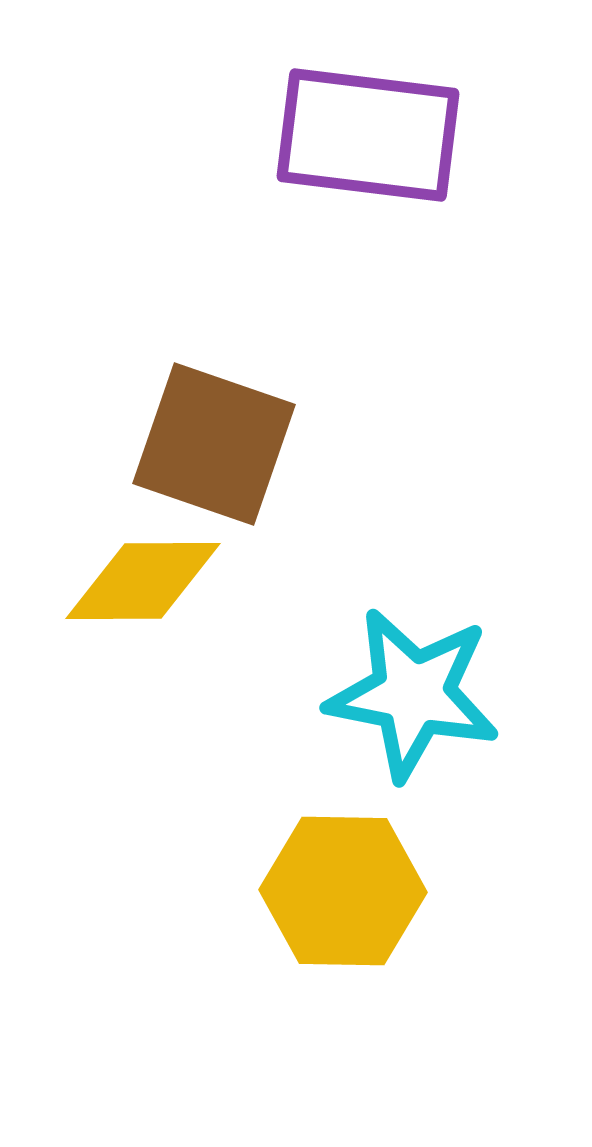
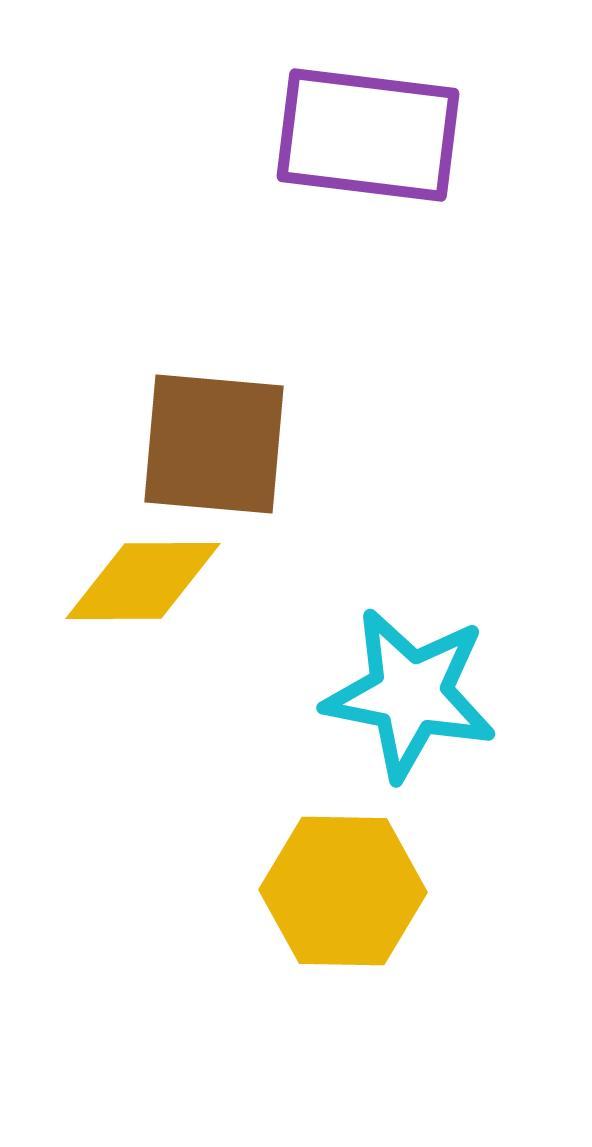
brown square: rotated 14 degrees counterclockwise
cyan star: moved 3 px left
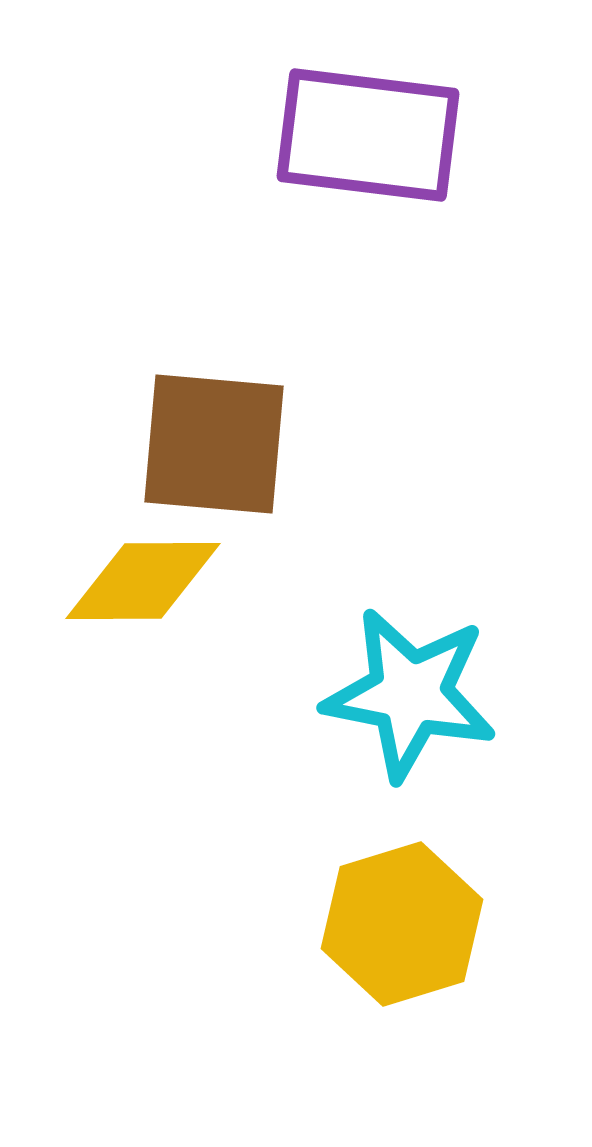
yellow hexagon: moved 59 px right, 33 px down; rotated 18 degrees counterclockwise
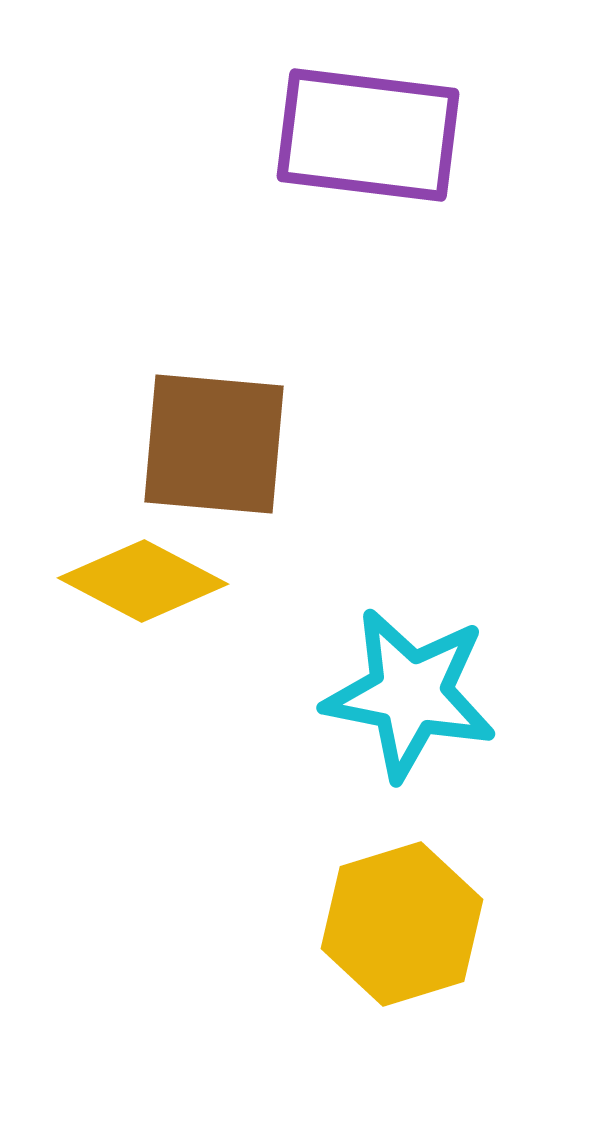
yellow diamond: rotated 28 degrees clockwise
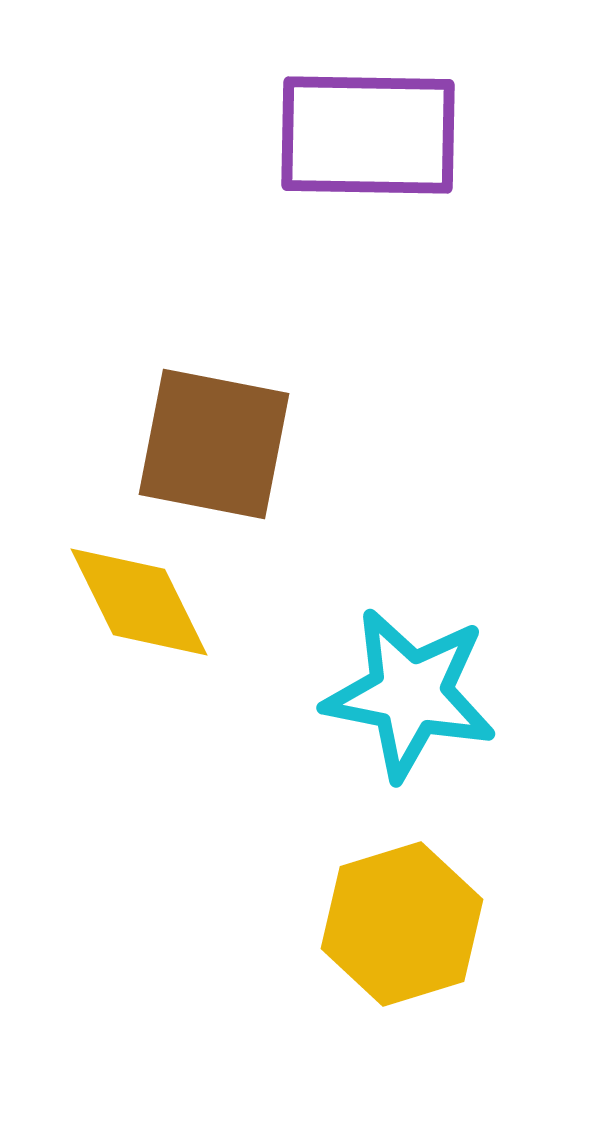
purple rectangle: rotated 6 degrees counterclockwise
brown square: rotated 6 degrees clockwise
yellow diamond: moved 4 px left, 21 px down; rotated 36 degrees clockwise
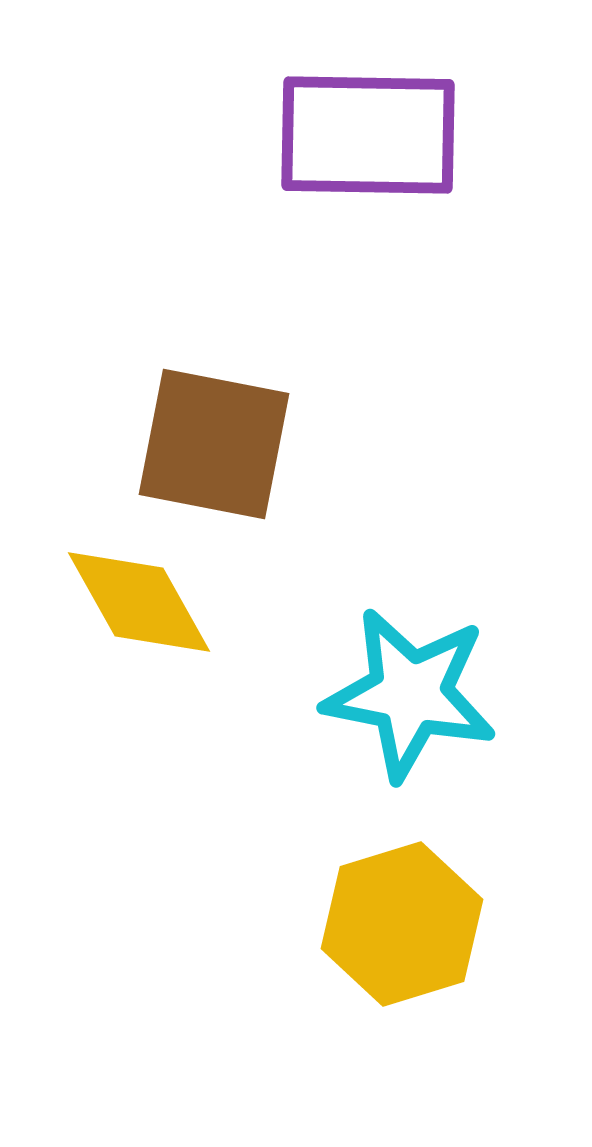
yellow diamond: rotated 3 degrees counterclockwise
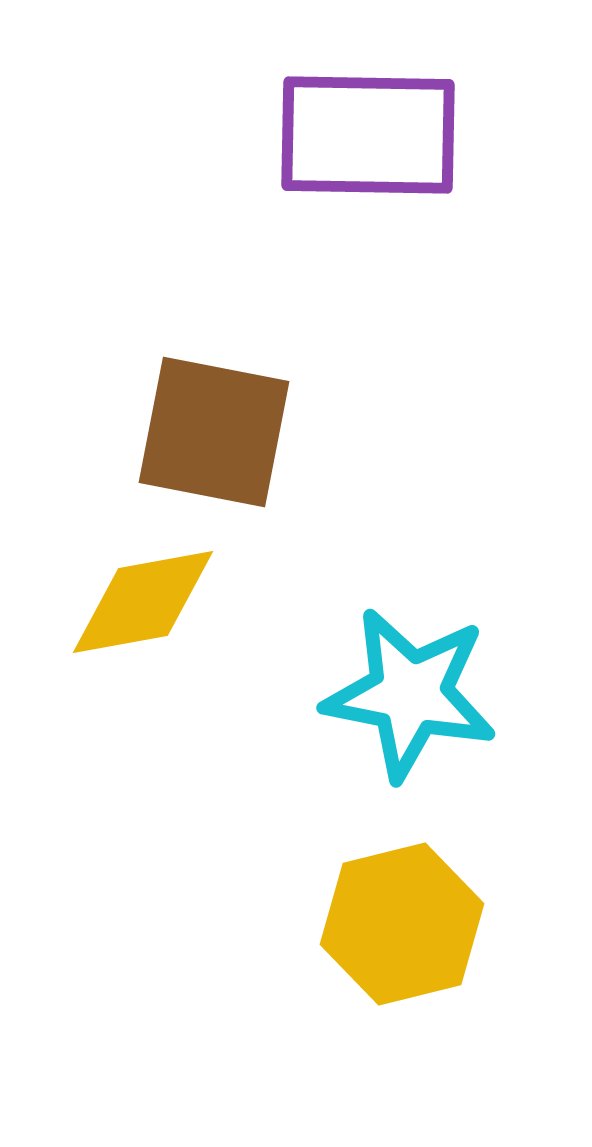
brown square: moved 12 px up
yellow diamond: moved 4 px right; rotated 71 degrees counterclockwise
yellow hexagon: rotated 3 degrees clockwise
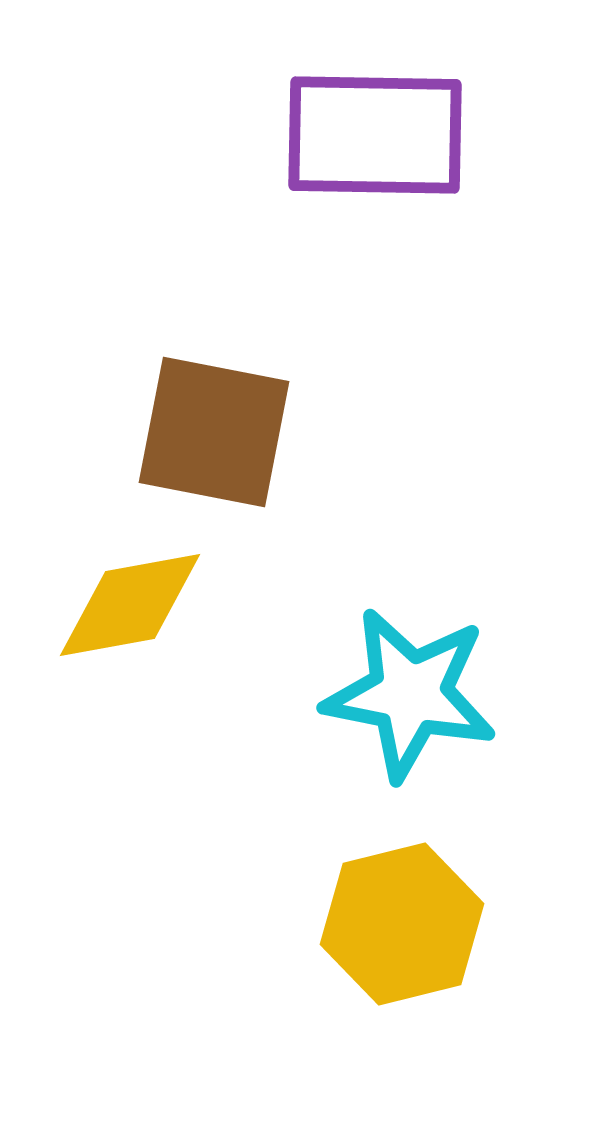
purple rectangle: moved 7 px right
yellow diamond: moved 13 px left, 3 px down
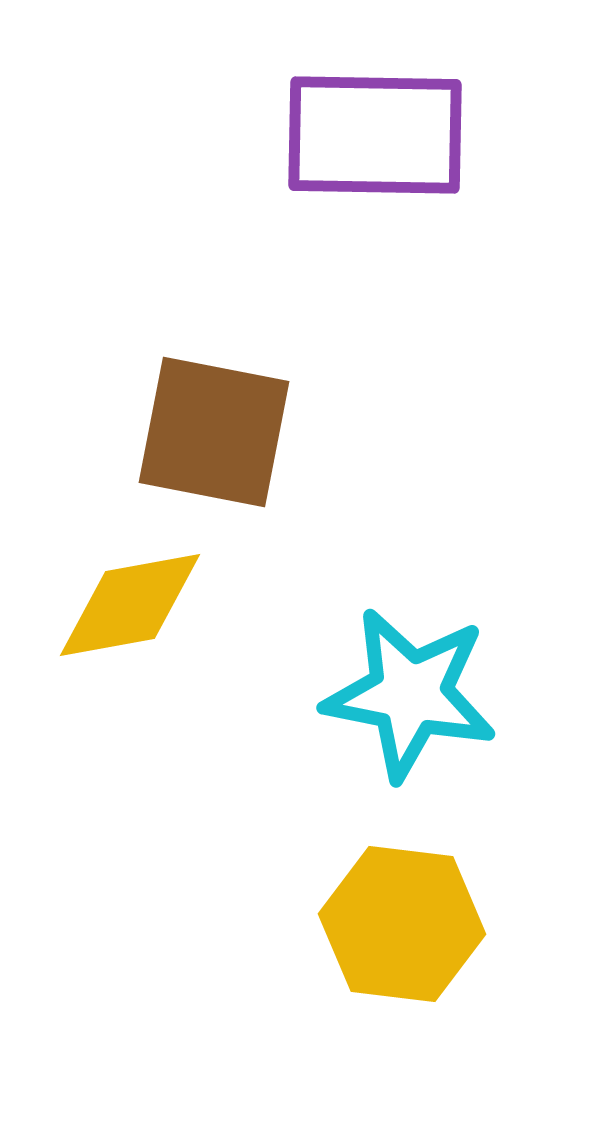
yellow hexagon: rotated 21 degrees clockwise
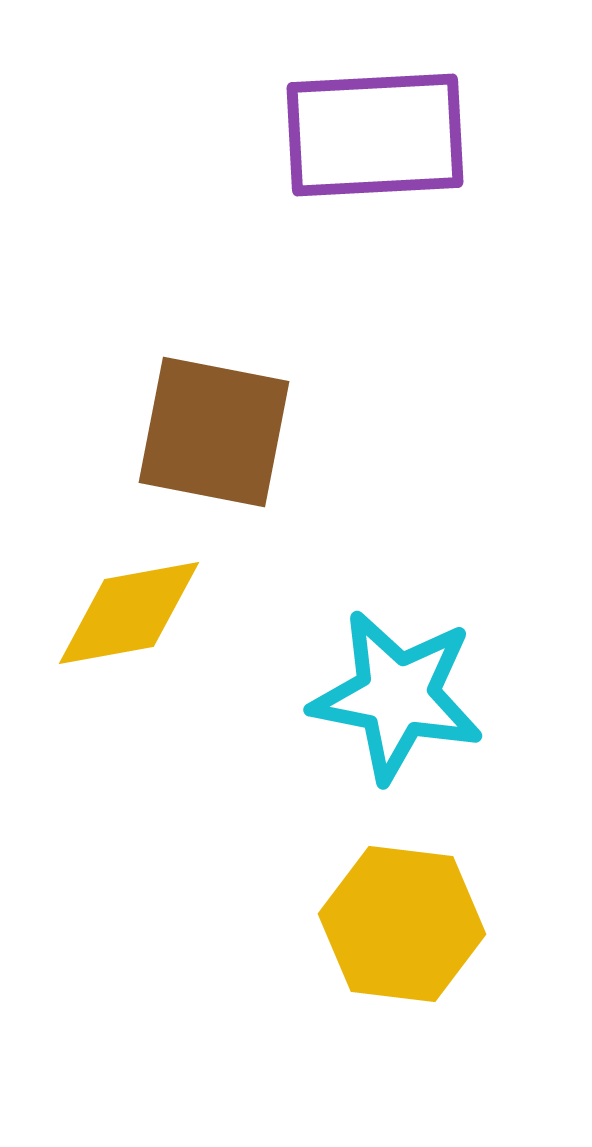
purple rectangle: rotated 4 degrees counterclockwise
yellow diamond: moved 1 px left, 8 px down
cyan star: moved 13 px left, 2 px down
